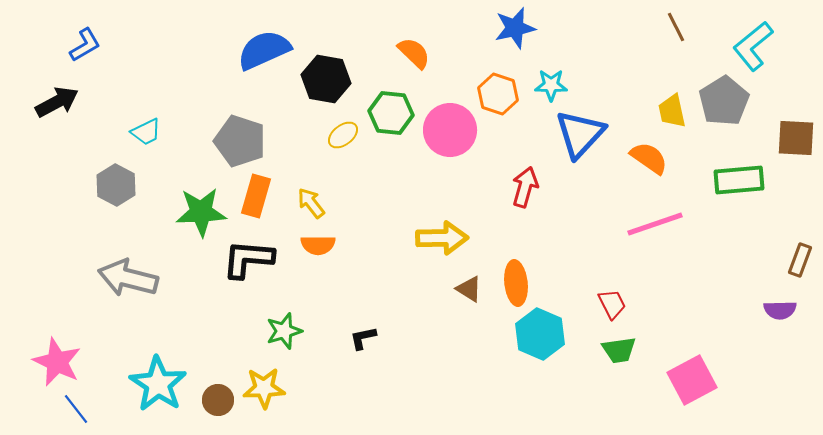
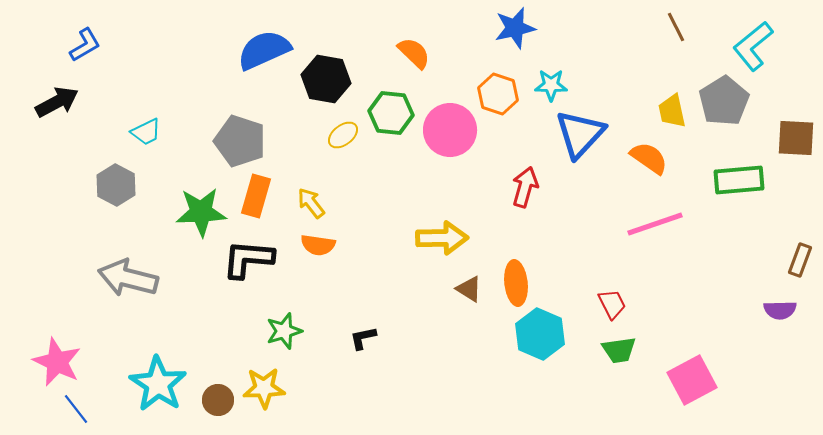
orange semicircle at (318, 245): rotated 8 degrees clockwise
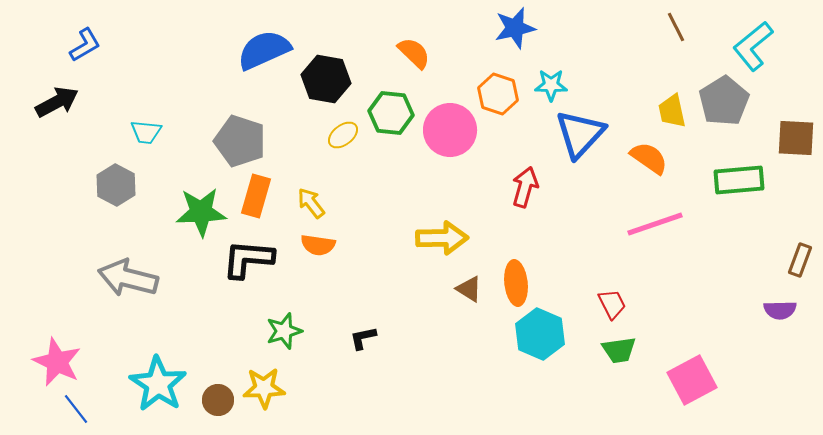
cyan trapezoid at (146, 132): rotated 32 degrees clockwise
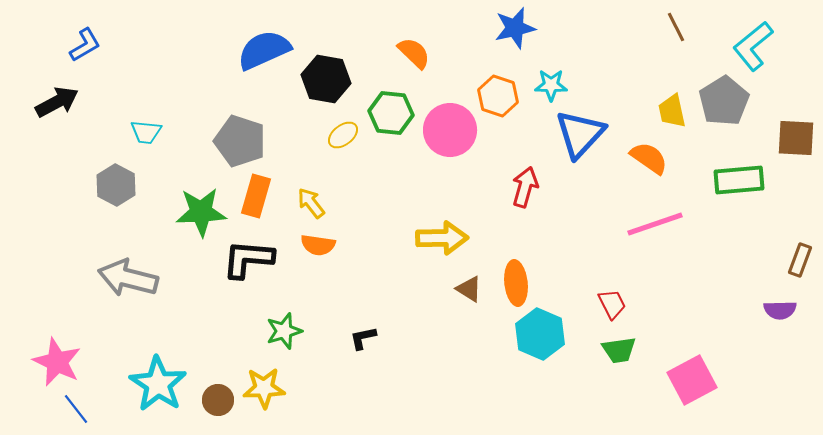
orange hexagon at (498, 94): moved 2 px down
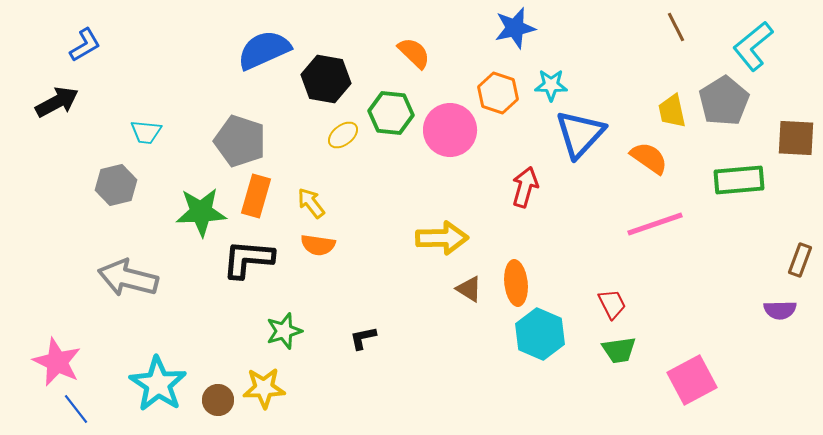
orange hexagon at (498, 96): moved 3 px up
gray hexagon at (116, 185): rotated 18 degrees clockwise
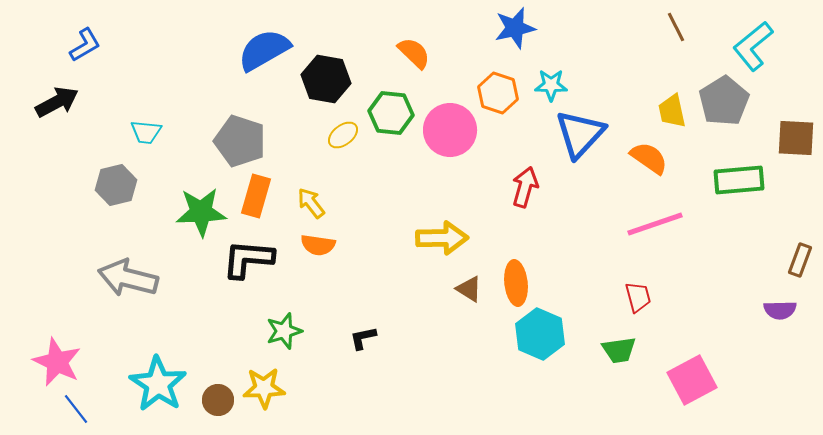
blue semicircle at (264, 50): rotated 6 degrees counterclockwise
red trapezoid at (612, 304): moved 26 px right, 7 px up; rotated 12 degrees clockwise
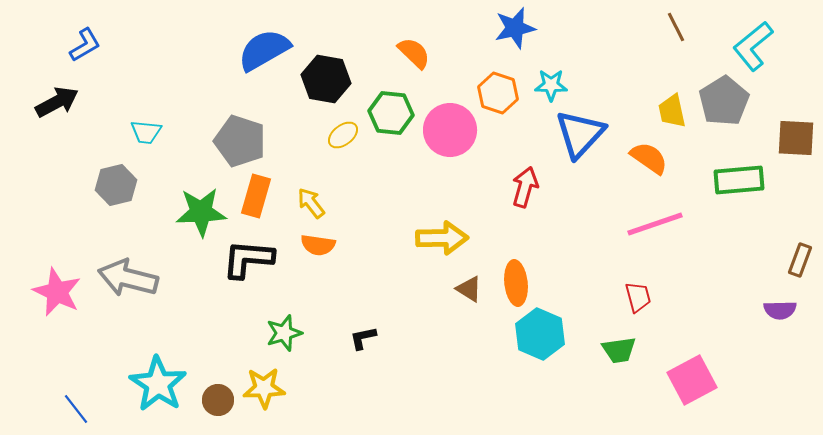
green star at (284, 331): moved 2 px down
pink star at (57, 362): moved 70 px up
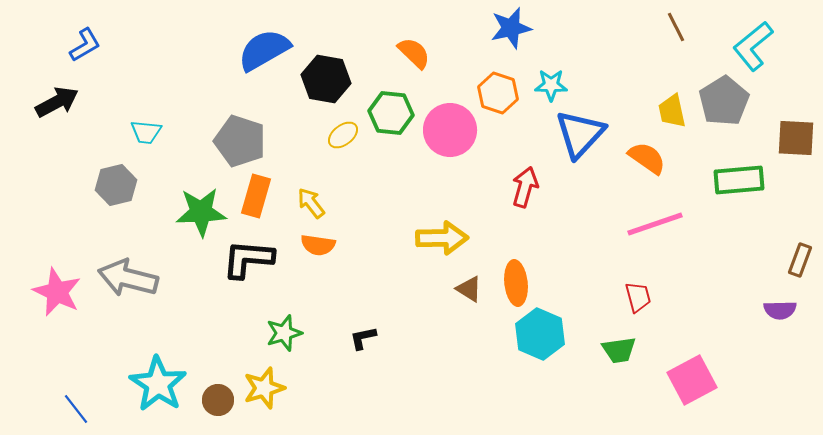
blue star at (515, 28): moved 4 px left
orange semicircle at (649, 158): moved 2 px left
yellow star at (264, 388): rotated 15 degrees counterclockwise
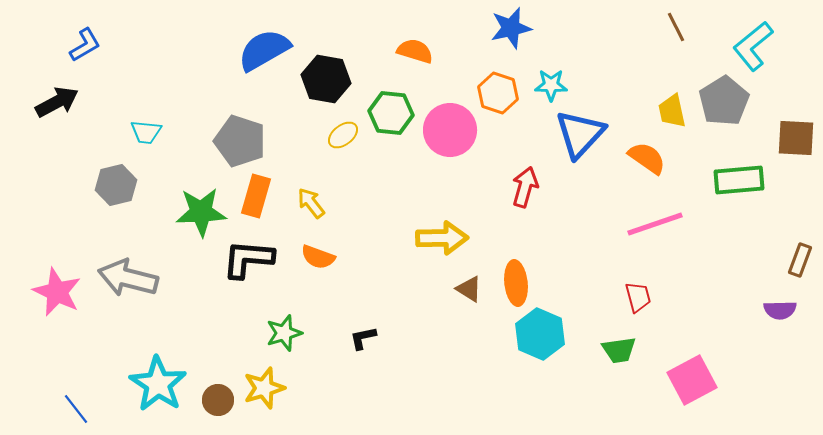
orange semicircle at (414, 53): moved 1 px right, 2 px up; rotated 27 degrees counterclockwise
orange semicircle at (318, 245): moved 12 px down; rotated 12 degrees clockwise
